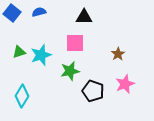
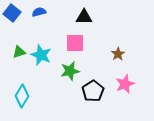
cyan star: rotated 30 degrees counterclockwise
black pentagon: rotated 20 degrees clockwise
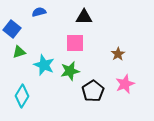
blue square: moved 16 px down
cyan star: moved 3 px right, 10 px down
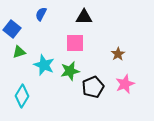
blue semicircle: moved 2 px right, 2 px down; rotated 48 degrees counterclockwise
black pentagon: moved 4 px up; rotated 10 degrees clockwise
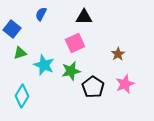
pink square: rotated 24 degrees counterclockwise
green triangle: moved 1 px right, 1 px down
green star: moved 1 px right
black pentagon: rotated 15 degrees counterclockwise
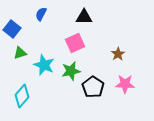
pink star: rotated 24 degrees clockwise
cyan diamond: rotated 10 degrees clockwise
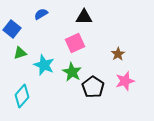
blue semicircle: rotated 32 degrees clockwise
green star: moved 1 px right, 1 px down; rotated 30 degrees counterclockwise
pink star: moved 3 px up; rotated 18 degrees counterclockwise
